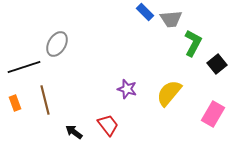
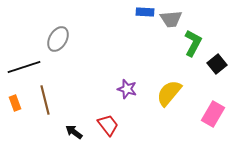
blue rectangle: rotated 42 degrees counterclockwise
gray ellipse: moved 1 px right, 5 px up
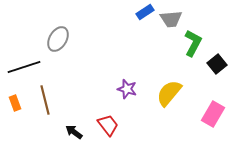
blue rectangle: rotated 36 degrees counterclockwise
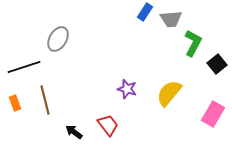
blue rectangle: rotated 24 degrees counterclockwise
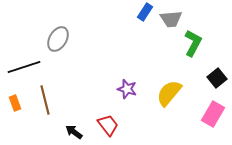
black square: moved 14 px down
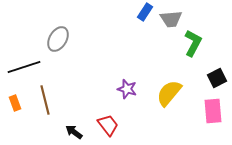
black square: rotated 12 degrees clockwise
pink rectangle: moved 3 px up; rotated 35 degrees counterclockwise
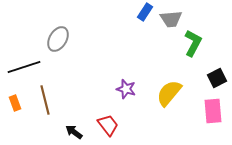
purple star: moved 1 px left
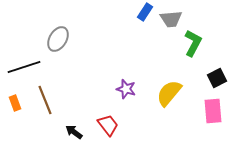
brown line: rotated 8 degrees counterclockwise
